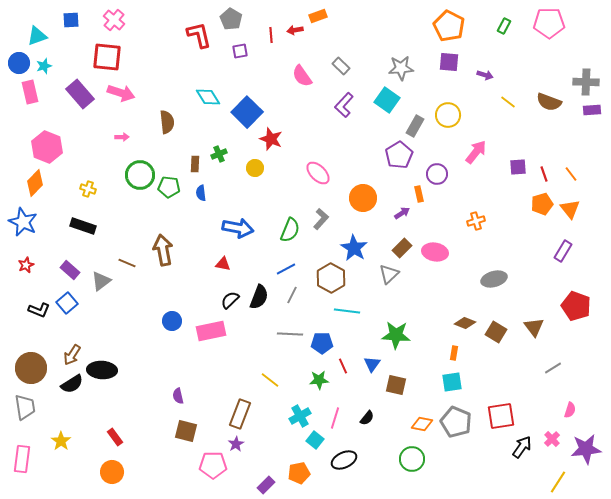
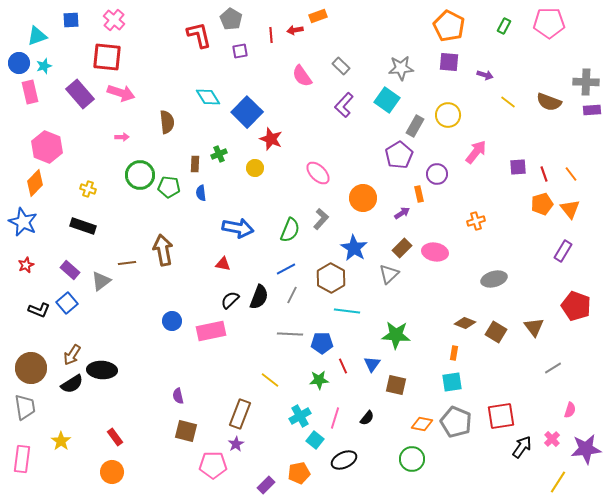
brown line at (127, 263): rotated 30 degrees counterclockwise
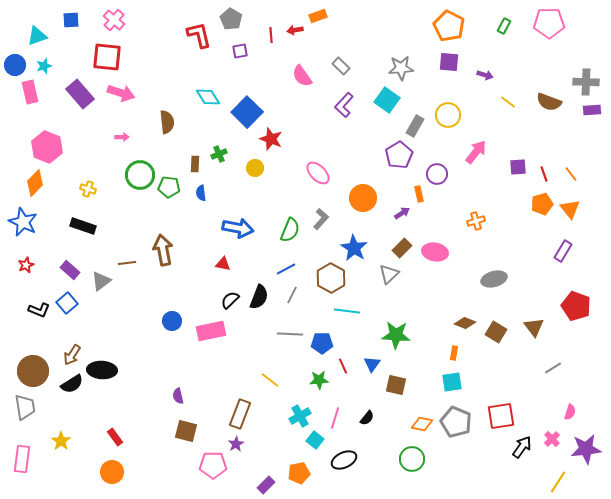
blue circle at (19, 63): moved 4 px left, 2 px down
brown circle at (31, 368): moved 2 px right, 3 px down
pink semicircle at (570, 410): moved 2 px down
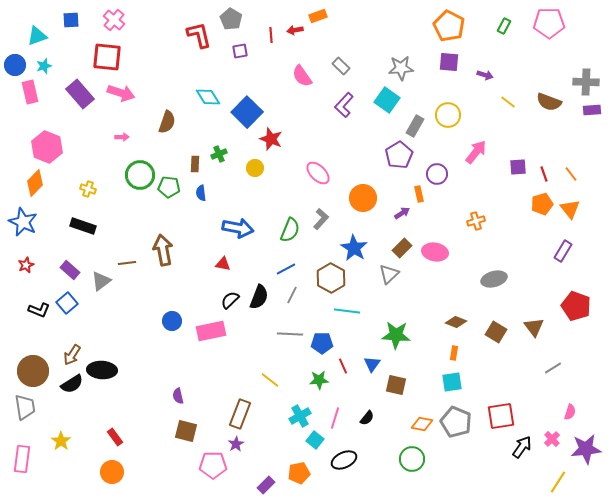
brown semicircle at (167, 122): rotated 25 degrees clockwise
brown diamond at (465, 323): moved 9 px left, 1 px up
